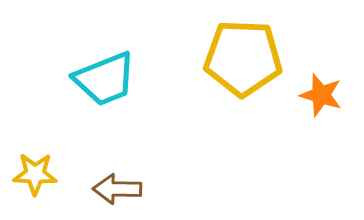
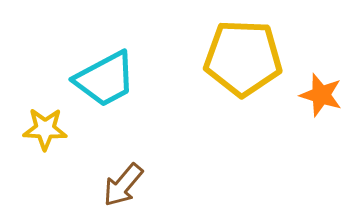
cyan trapezoid: rotated 6 degrees counterclockwise
yellow star: moved 10 px right, 45 px up
brown arrow: moved 6 px right, 4 px up; rotated 51 degrees counterclockwise
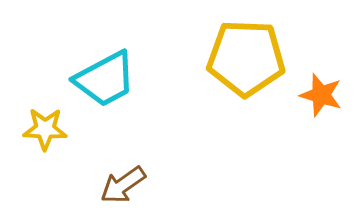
yellow pentagon: moved 3 px right
brown arrow: rotated 15 degrees clockwise
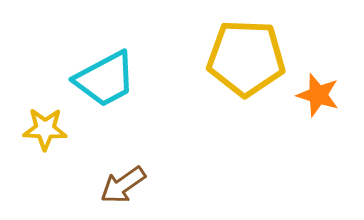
orange star: moved 3 px left
